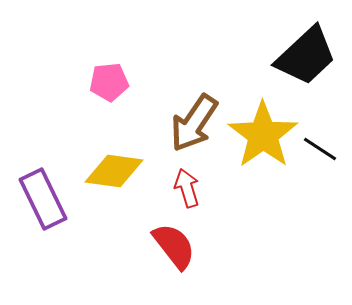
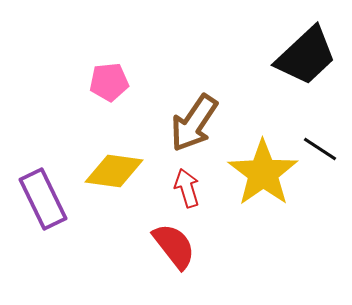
yellow star: moved 38 px down
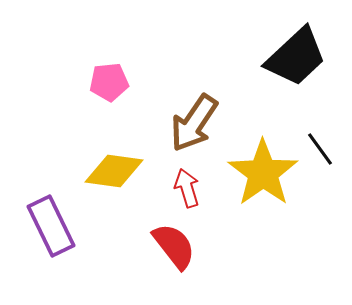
black trapezoid: moved 10 px left, 1 px down
black line: rotated 21 degrees clockwise
purple rectangle: moved 8 px right, 27 px down
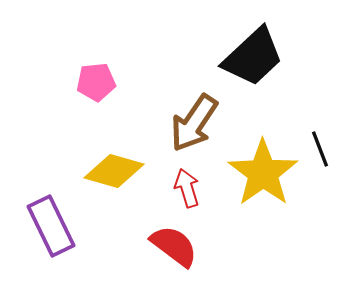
black trapezoid: moved 43 px left
pink pentagon: moved 13 px left
black line: rotated 15 degrees clockwise
yellow diamond: rotated 8 degrees clockwise
red semicircle: rotated 15 degrees counterclockwise
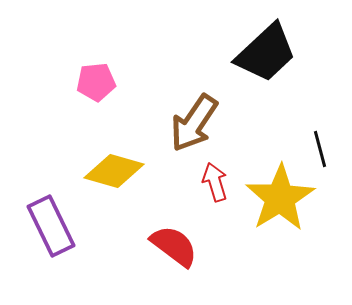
black trapezoid: moved 13 px right, 4 px up
black line: rotated 6 degrees clockwise
yellow star: moved 17 px right, 25 px down; rotated 4 degrees clockwise
red arrow: moved 28 px right, 6 px up
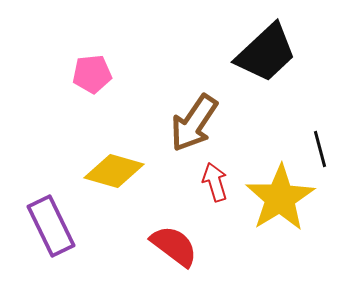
pink pentagon: moved 4 px left, 8 px up
